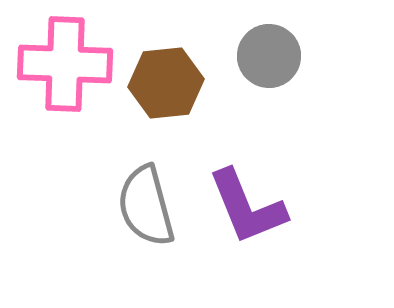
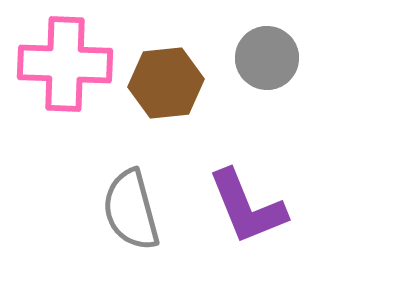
gray circle: moved 2 px left, 2 px down
gray semicircle: moved 15 px left, 4 px down
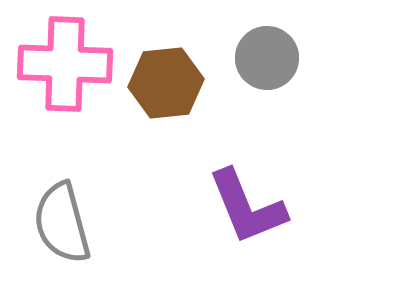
gray semicircle: moved 69 px left, 13 px down
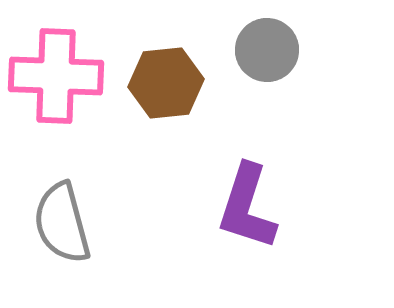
gray circle: moved 8 px up
pink cross: moved 9 px left, 12 px down
purple L-shape: rotated 40 degrees clockwise
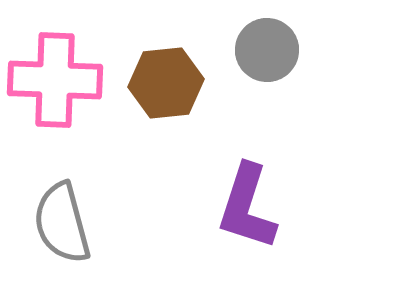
pink cross: moved 1 px left, 4 px down
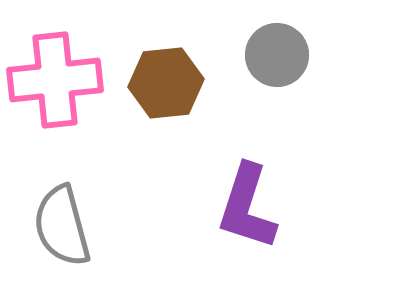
gray circle: moved 10 px right, 5 px down
pink cross: rotated 8 degrees counterclockwise
gray semicircle: moved 3 px down
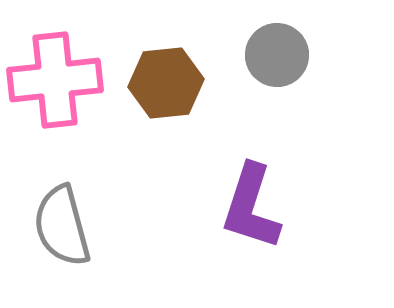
purple L-shape: moved 4 px right
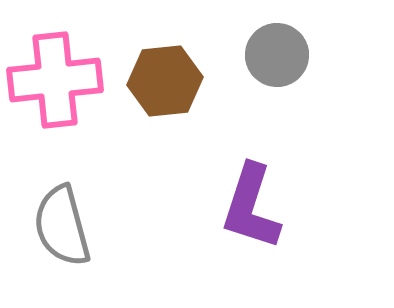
brown hexagon: moved 1 px left, 2 px up
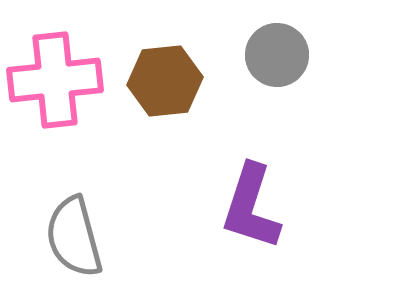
gray semicircle: moved 12 px right, 11 px down
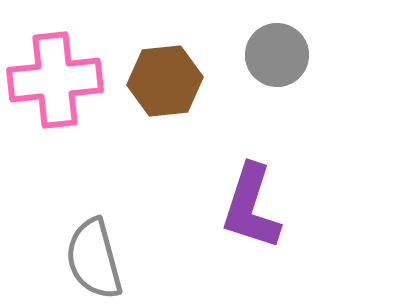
gray semicircle: moved 20 px right, 22 px down
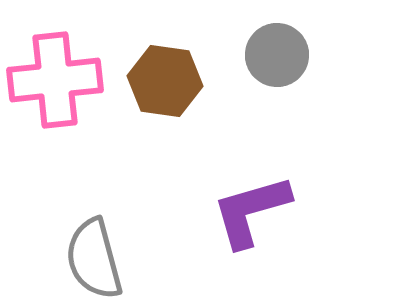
brown hexagon: rotated 14 degrees clockwise
purple L-shape: moved 4 px down; rotated 56 degrees clockwise
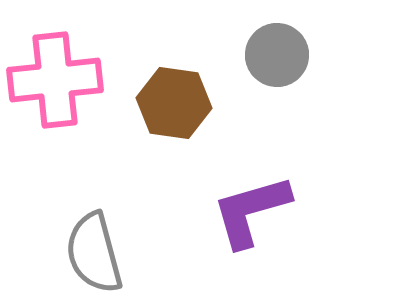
brown hexagon: moved 9 px right, 22 px down
gray semicircle: moved 6 px up
